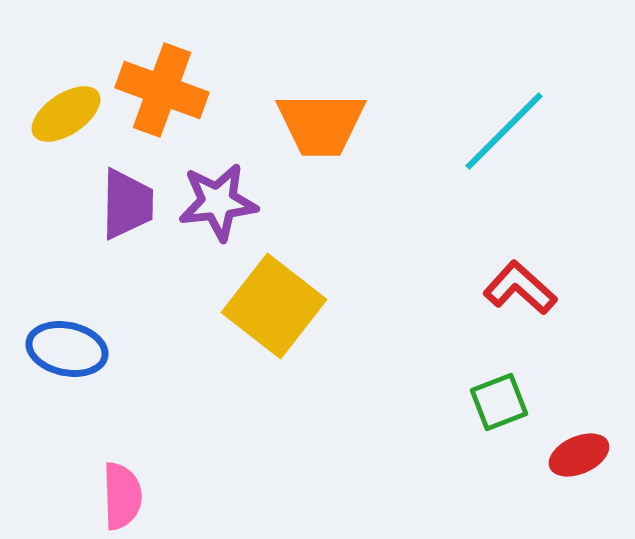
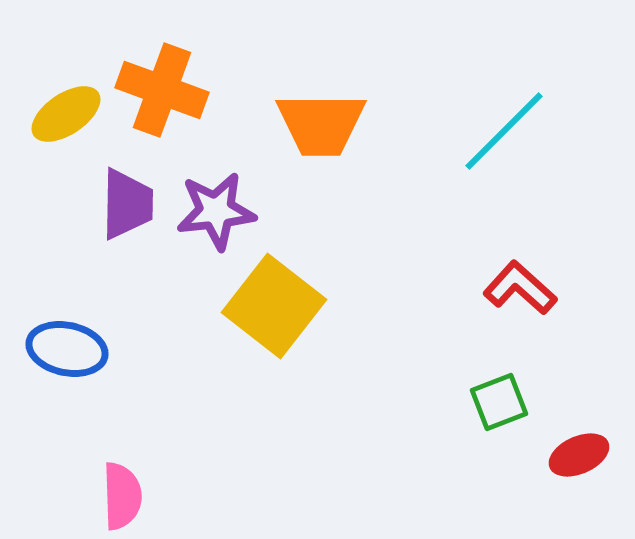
purple star: moved 2 px left, 9 px down
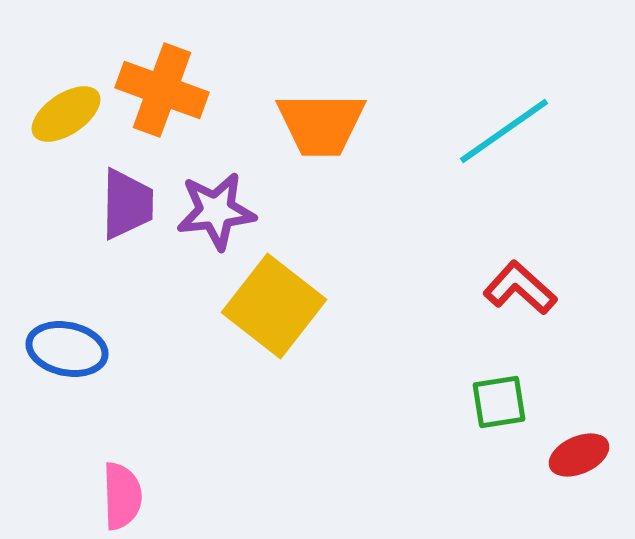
cyan line: rotated 10 degrees clockwise
green square: rotated 12 degrees clockwise
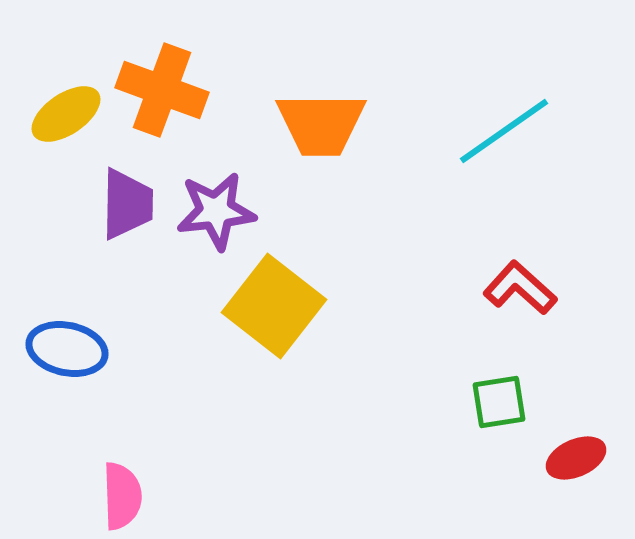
red ellipse: moved 3 px left, 3 px down
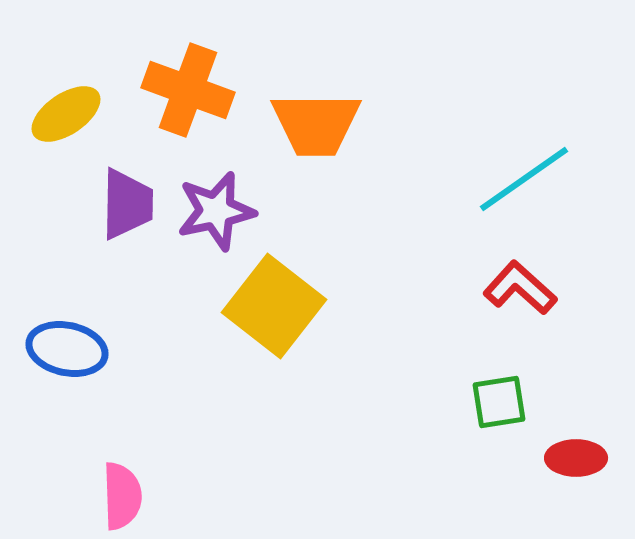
orange cross: moved 26 px right
orange trapezoid: moved 5 px left
cyan line: moved 20 px right, 48 px down
purple star: rotated 6 degrees counterclockwise
red ellipse: rotated 24 degrees clockwise
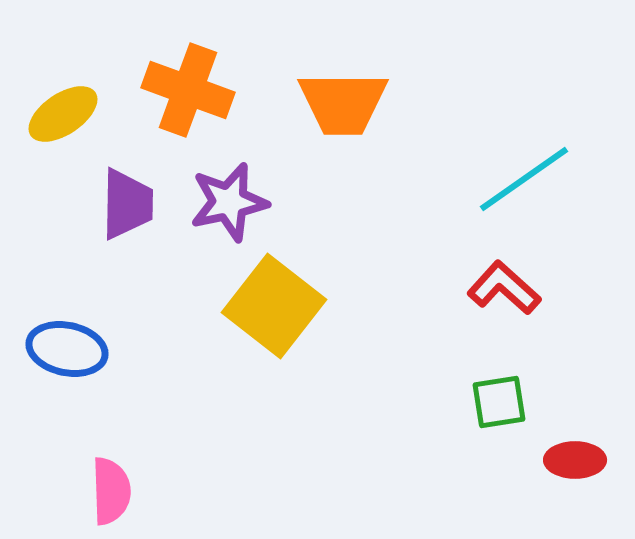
yellow ellipse: moved 3 px left
orange trapezoid: moved 27 px right, 21 px up
purple star: moved 13 px right, 9 px up
red L-shape: moved 16 px left
red ellipse: moved 1 px left, 2 px down
pink semicircle: moved 11 px left, 5 px up
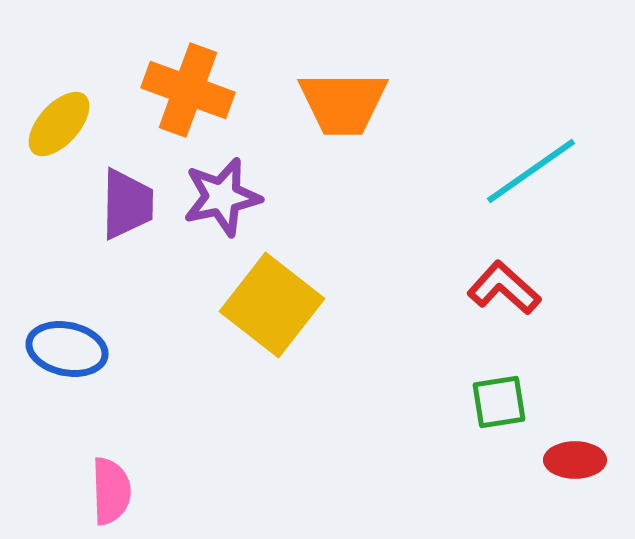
yellow ellipse: moved 4 px left, 10 px down; rotated 14 degrees counterclockwise
cyan line: moved 7 px right, 8 px up
purple star: moved 7 px left, 5 px up
yellow square: moved 2 px left, 1 px up
